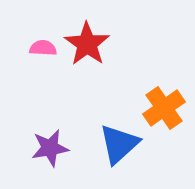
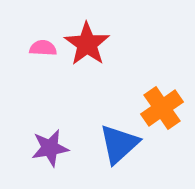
orange cross: moved 2 px left
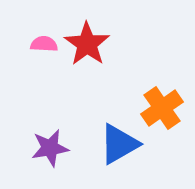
pink semicircle: moved 1 px right, 4 px up
blue triangle: rotated 12 degrees clockwise
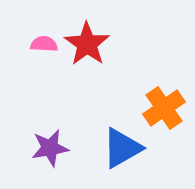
orange cross: moved 2 px right
blue triangle: moved 3 px right, 4 px down
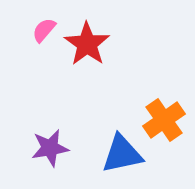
pink semicircle: moved 14 px up; rotated 52 degrees counterclockwise
orange cross: moved 12 px down
blue triangle: moved 6 px down; rotated 18 degrees clockwise
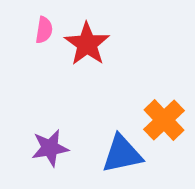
pink semicircle: rotated 148 degrees clockwise
orange cross: rotated 9 degrees counterclockwise
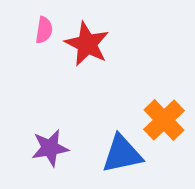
red star: rotated 9 degrees counterclockwise
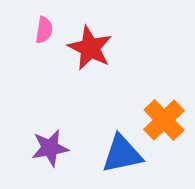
red star: moved 3 px right, 4 px down
